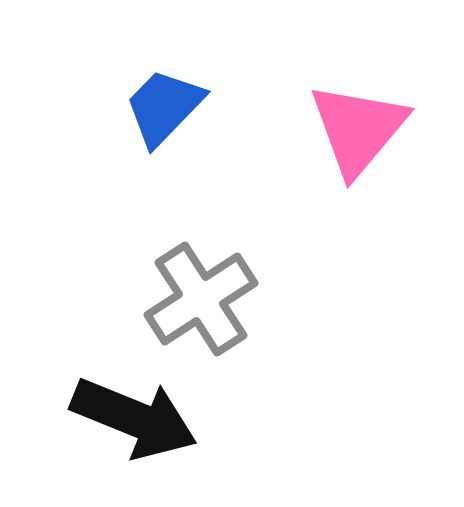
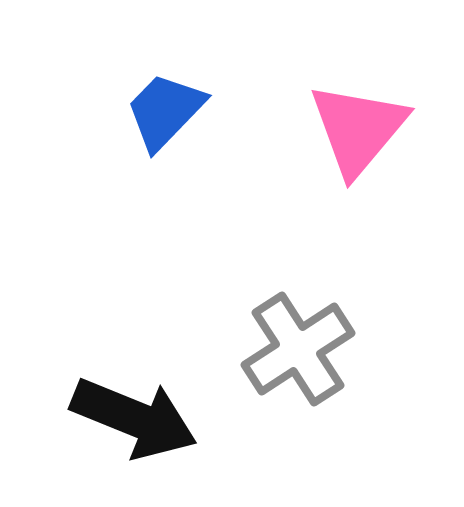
blue trapezoid: moved 1 px right, 4 px down
gray cross: moved 97 px right, 50 px down
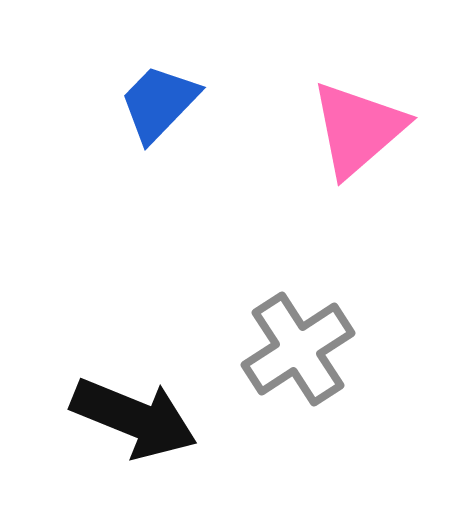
blue trapezoid: moved 6 px left, 8 px up
pink triangle: rotated 9 degrees clockwise
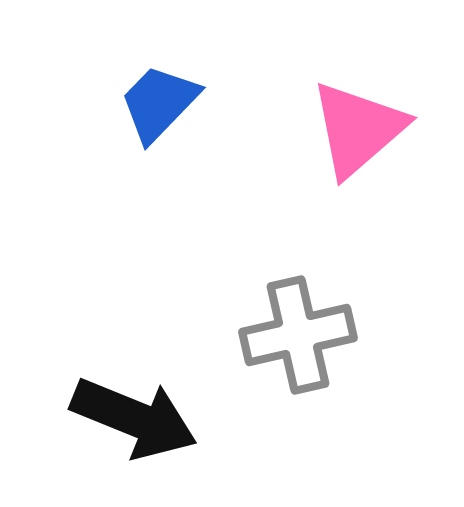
gray cross: moved 14 px up; rotated 20 degrees clockwise
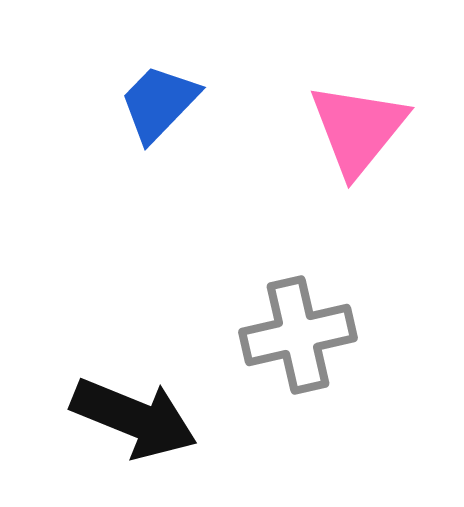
pink triangle: rotated 10 degrees counterclockwise
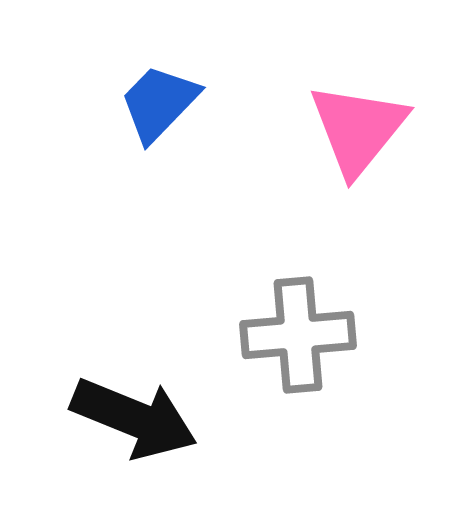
gray cross: rotated 8 degrees clockwise
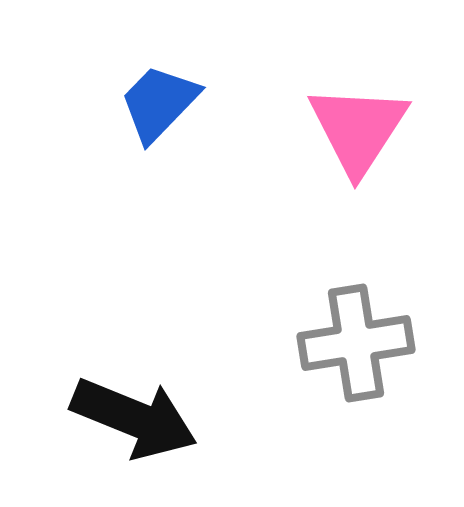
pink triangle: rotated 6 degrees counterclockwise
gray cross: moved 58 px right, 8 px down; rotated 4 degrees counterclockwise
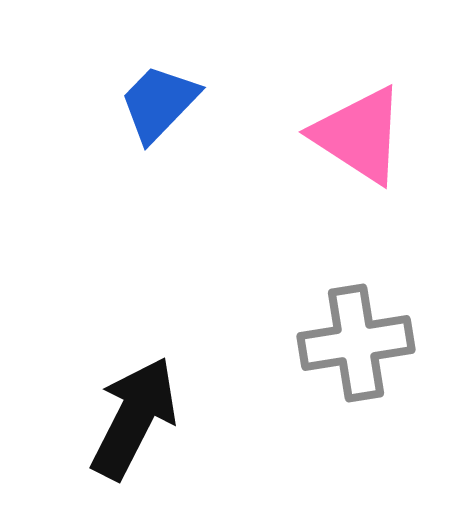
pink triangle: moved 1 px right, 6 px down; rotated 30 degrees counterclockwise
black arrow: rotated 85 degrees counterclockwise
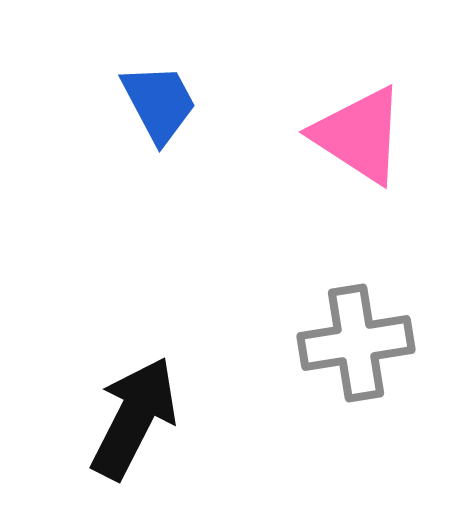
blue trapezoid: rotated 108 degrees clockwise
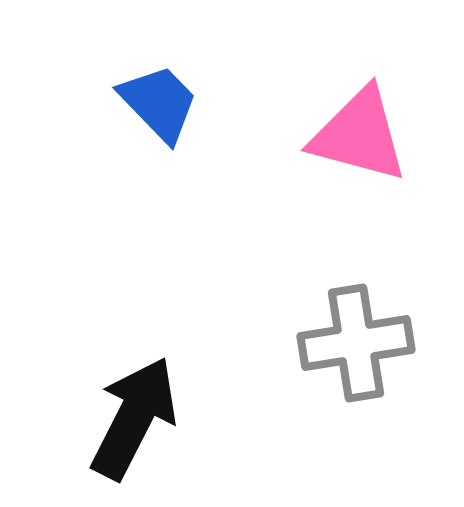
blue trapezoid: rotated 16 degrees counterclockwise
pink triangle: rotated 18 degrees counterclockwise
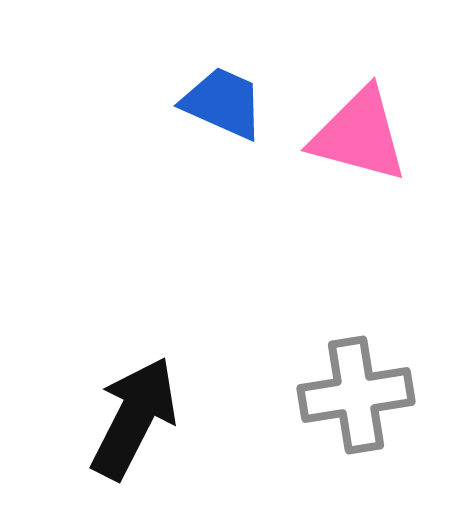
blue trapezoid: moved 64 px right; rotated 22 degrees counterclockwise
gray cross: moved 52 px down
